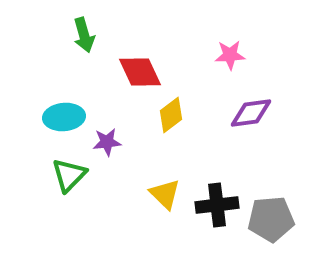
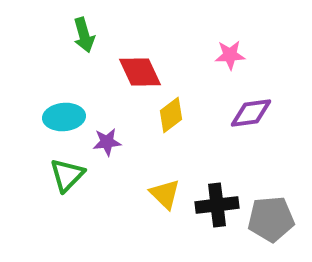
green triangle: moved 2 px left
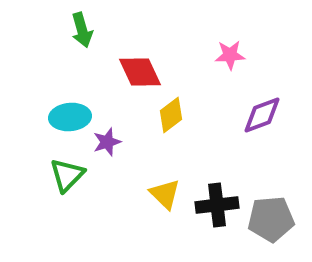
green arrow: moved 2 px left, 5 px up
purple diamond: moved 11 px right, 2 px down; rotated 12 degrees counterclockwise
cyan ellipse: moved 6 px right
purple star: rotated 12 degrees counterclockwise
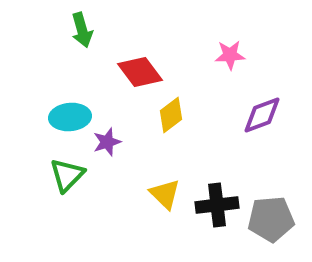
red diamond: rotated 12 degrees counterclockwise
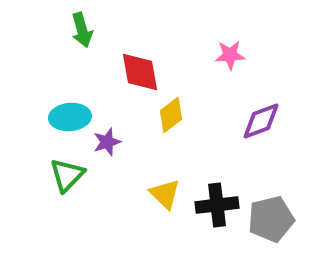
red diamond: rotated 27 degrees clockwise
purple diamond: moved 1 px left, 6 px down
gray pentagon: rotated 9 degrees counterclockwise
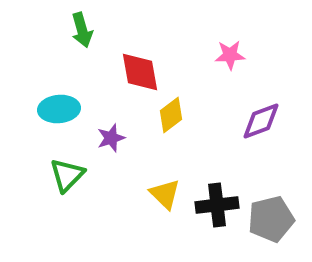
cyan ellipse: moved 11 px left, 8 px up
purple star: moved 4 px right, 4 px up
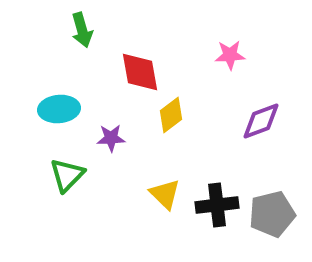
purple star: rotated 16 degrees clockwise
gray pentagon: moved 1 px right, 5 px up
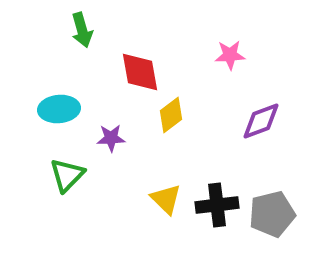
yellow triangle: moved 1 px right, 5 px down
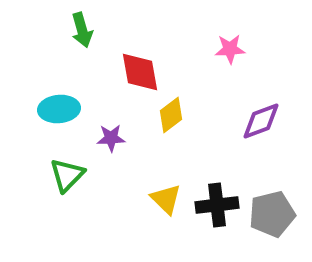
pink star: moved 6 px up
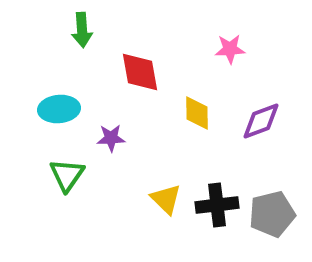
green arrow: rotated 12 degrees clockwise
yellow diamond: moved 26 px right, 2 px up; rotated 54 degrees counterclockwise
green triangle: rotated 9 degrees counterclockwise
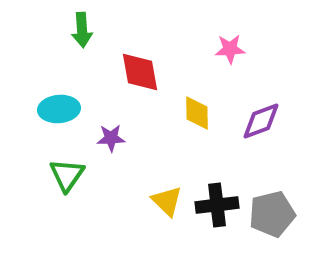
yellow triangle: moved 1 px right, 2 px down
